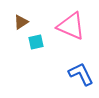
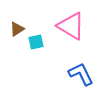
brown triangle: moved 4 px left, 7 px down
pink triangle: rotated 8 degrees clockwise
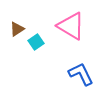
cyan square: rotated 21 degrees counterclockwise
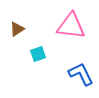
pink triangle: rotated 24 degrees counterclockwise
cyan square: moved 2 px right, 12 px down; rotated 14 degrees clockwise
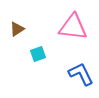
pink triangle: moved 2 px right, 1 px down
